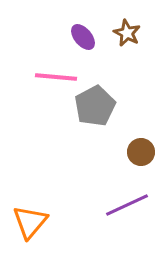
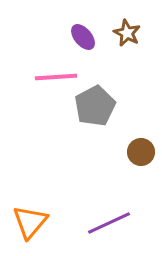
pink line: rotated 9 degrees counterclockwise
purple line: moved 18 px left, 18 px down
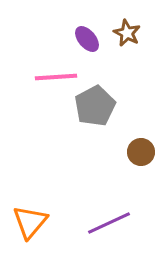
purple ellipse: moved 4 px right, 2 px down
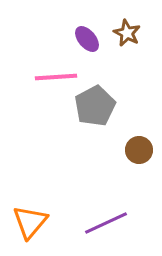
brown circle: moved 2 px left, 2 px up
purple line: moved 3 px left
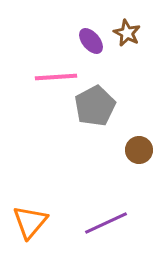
purple ellipse: moved 4 px right, 2 px down
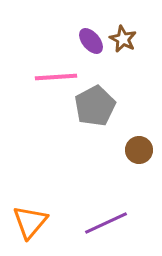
brown star: moved 4 px left, 6 px down
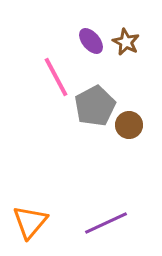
brown star: moved 3 px right, 3 px down
pink line: rotated 66 degrees clockwise
brown circle: moved 10 px left, 25 px up
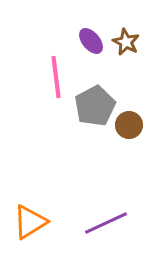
pink line: rotated 21 degrees clockwise
orange triangle: rotated 18 degrees clockwise
